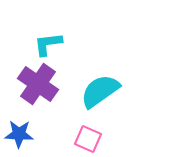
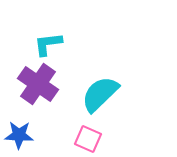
cyan semicircle: moved 3 px down; rotated 9 degrees counterclockwise
blue star: moved 1 px down
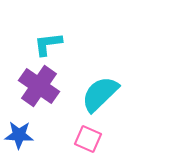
purple cross: moved 1 px right, 2 px down
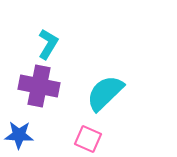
cyan L-shape: rotated 128 degrees clockwise
purple cross: rotated 24 degrees counterclockwise
cyan semicircle: moved 5 px right, 1 px up
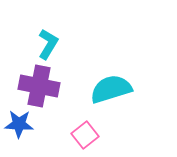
cyan semicircle: moved 6 px right, 4 px up; rotated 27 degrees clockwise
blue star: moved 11 px up
pink square: moved 3 px left, 4 px up; rotated 28 degrees clockwise
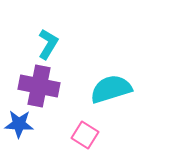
pink square: rotated 20 degrees counterclockwise
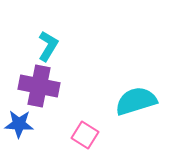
cyan L-shape: moved 2 px down
cyan semicircle: moved 25 px right, 12 px down
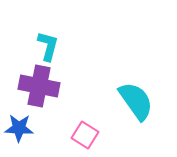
cyan L-shape: rotated 16 degrees counterclockwise
cyan semicircle: rotated 72 degrees clockwise
blue star: moved 4 px down
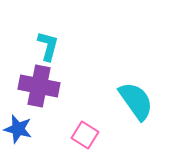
blue star: moved 1 px left, 1 px down; rotated 12 degrees clockwise
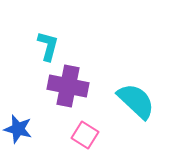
purple cross: moved 29 px right
cyan semicircle: rotated 12 degrees counterclockwise
